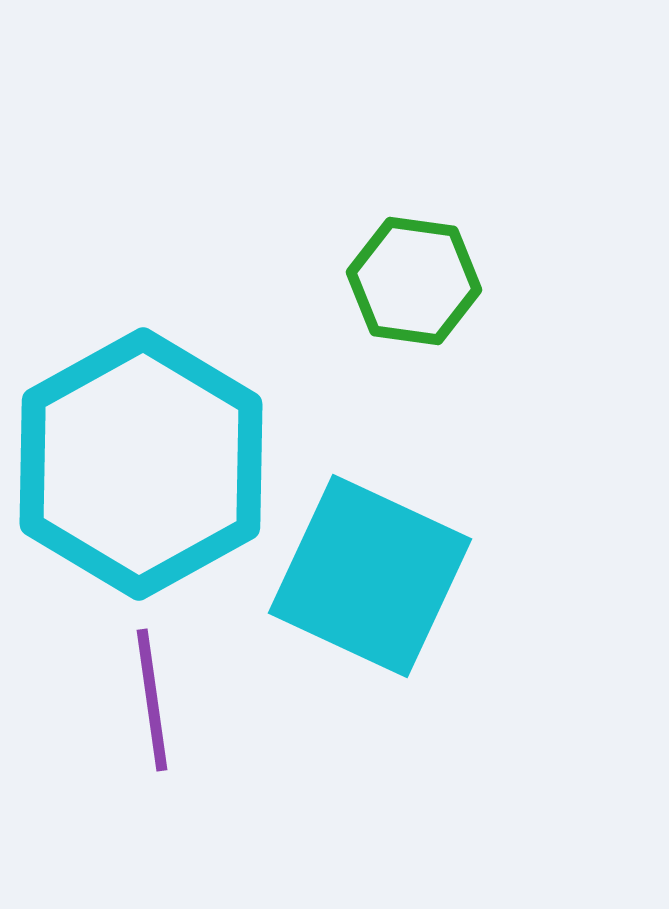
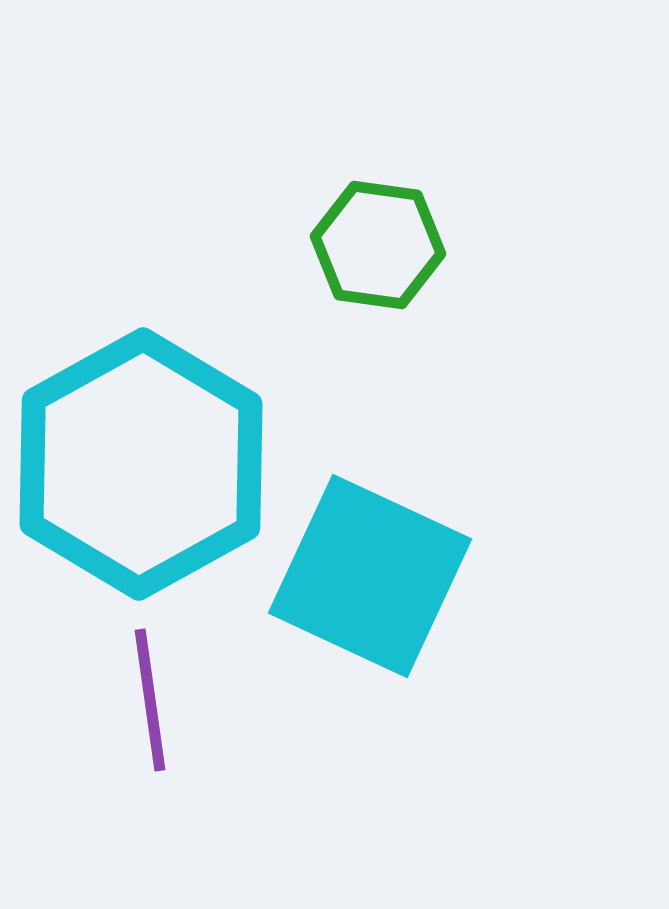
green hexagon: moved 36 px left, 36 px up
purple line: moved 2 px left
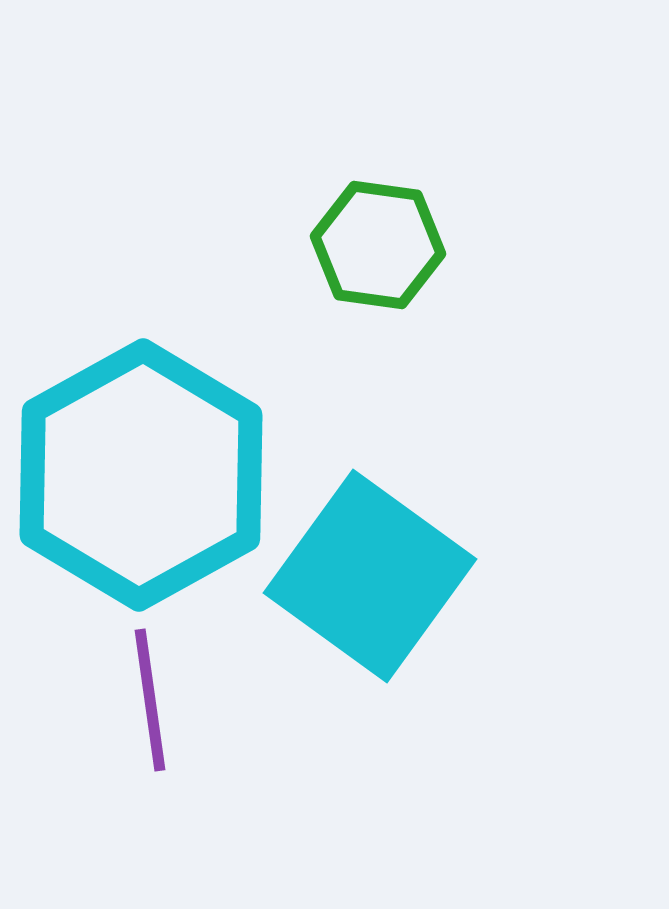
cyan hexagon: moved 11 px down
cyan square: rotated 11 degrees clockwise
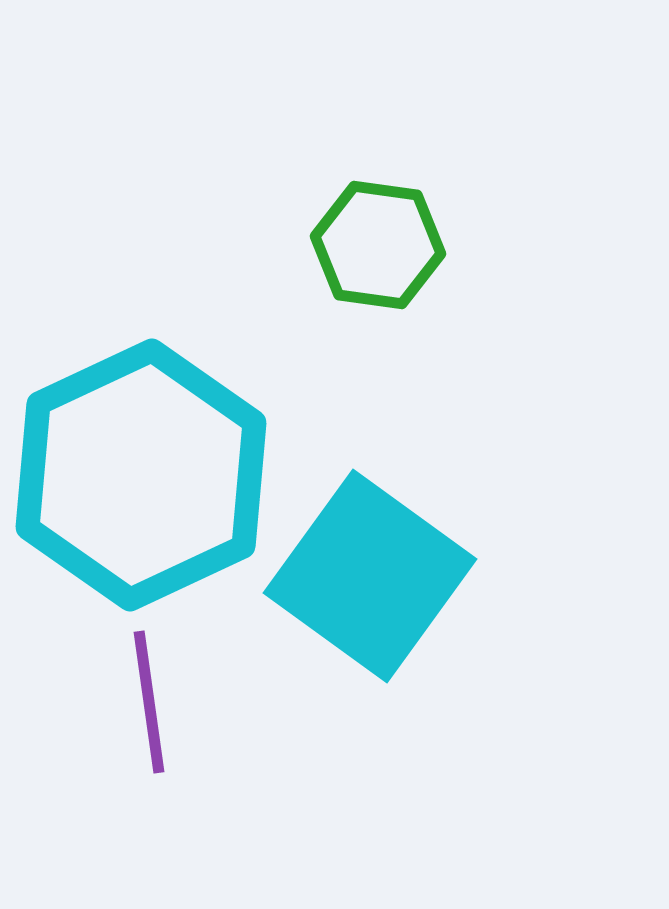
cyan hexagon: rotated 4 degrees clockwise
purple line: moved 1 px left, 2 px down
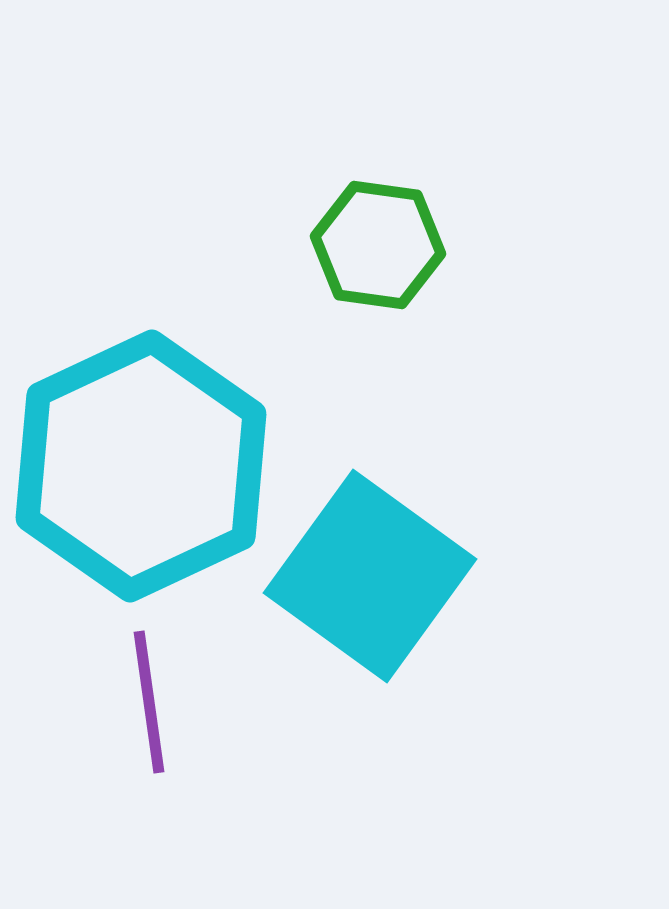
cyan hexagon: moved 9 px up
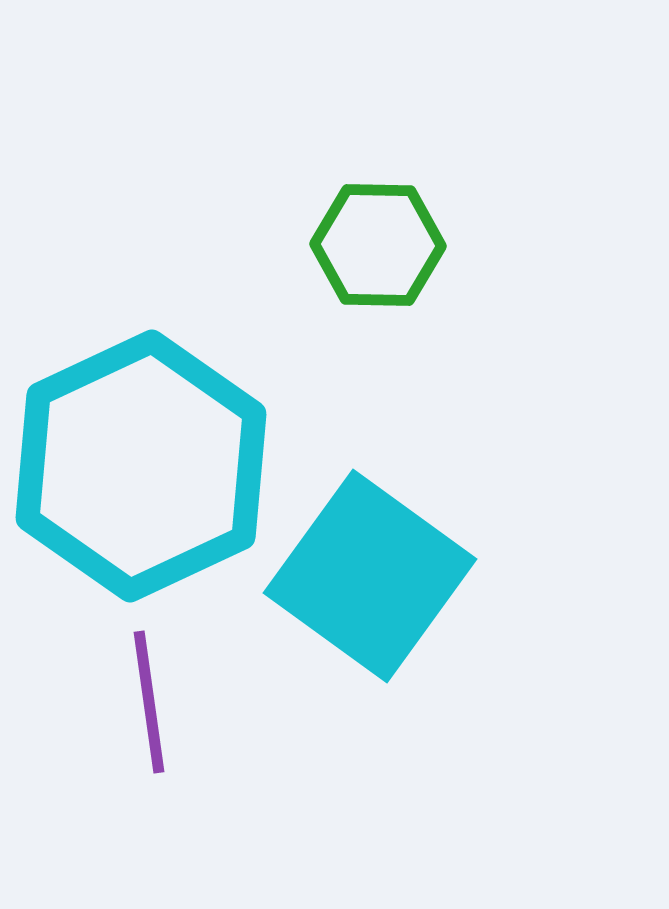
green hexagon: rotated 7 degrees counterclockwise
